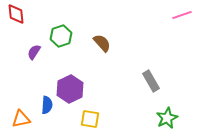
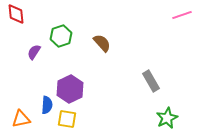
yellow square: moved 23 px left
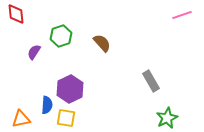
yellow square: moved 1 px left, 1 px up
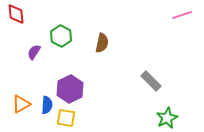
green hexagon: rotated 15 degrees counterclockwise
brown semicircle: rotated 54 degrees clockwise
gray rectangle: rotated 15 degrees counterclockwise
orange triangle: moved 15 px up; rotated 18 degrees counterclockwise
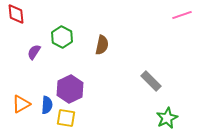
green hexagon: moved 1 px right, 1 px down
brown semicircle: moved 2 px down
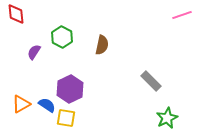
blue semicircle: rotated 60 degrees counterclockwise
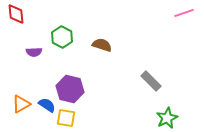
pink line: moved 2 px right, 2 px up
brown semicircle: rotated 84 degrees counterclockwise
purple semicircle: rotated 126 degrees counterclockwise
purple hexagon: rotated 20 degrees counterclockwise
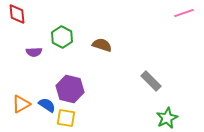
red diamond: moved 1 px right
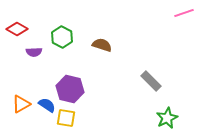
red diamond: moved 15 px down; rotated 55 degrees counterclockwise
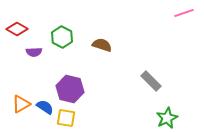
blue semicircle: moved 2 px left, 2 px down
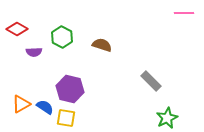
pink line: rotated 18 degrees clockwise
